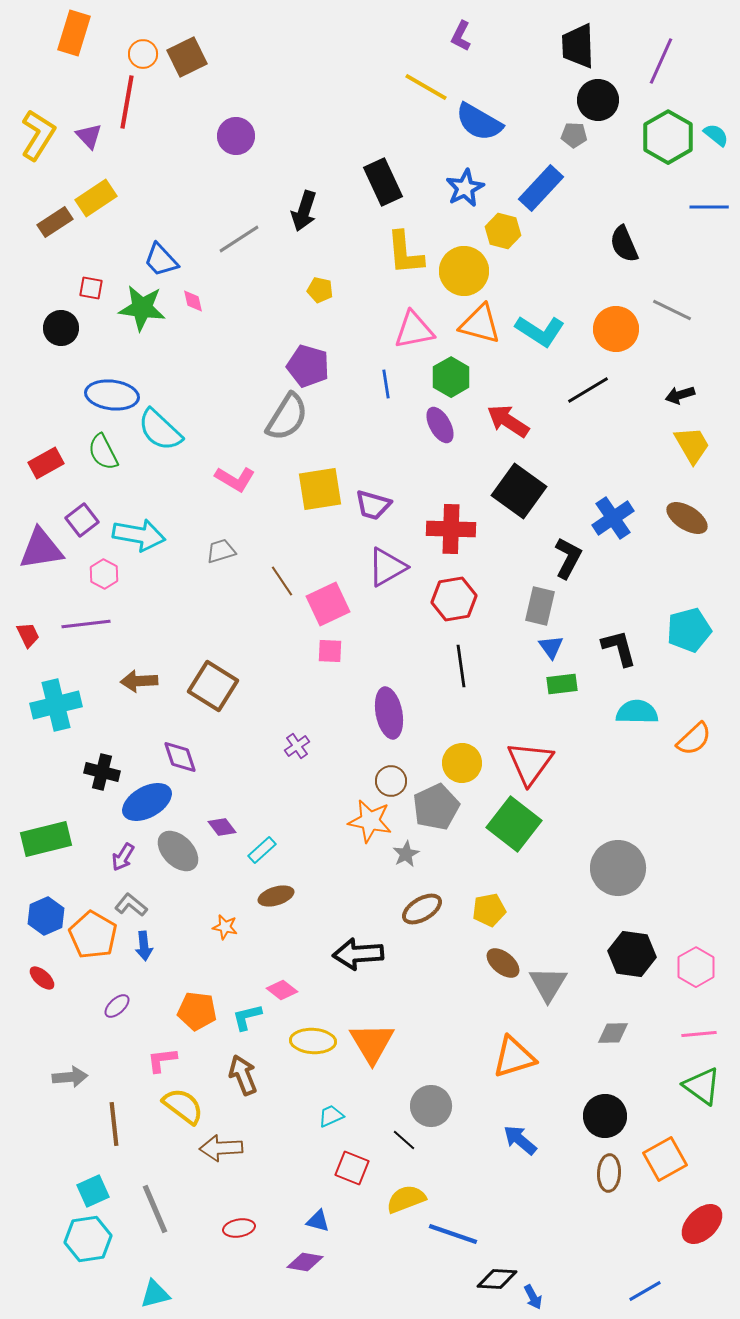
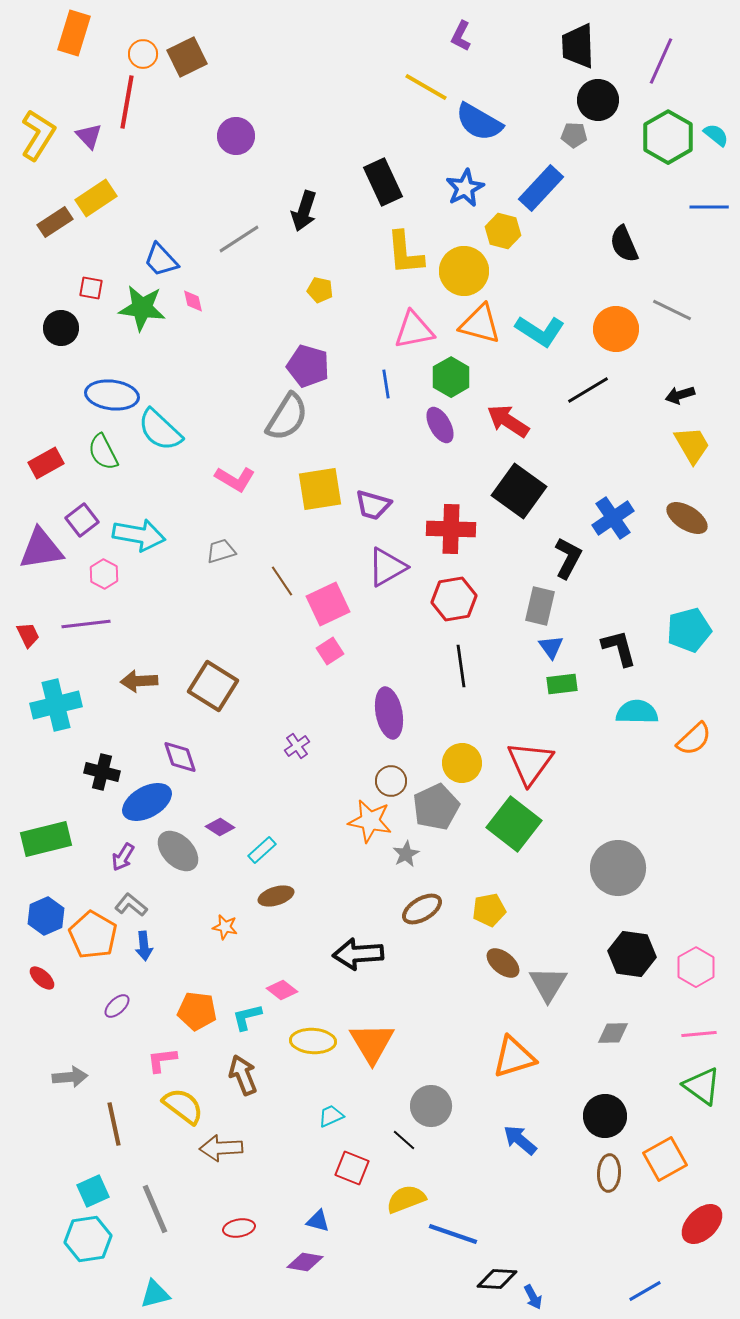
pink square at (330, 651): rotated 36 degrees counterclockwise
purple diamond at (222, 827): moved 2 px left; rotated 20 degrees counterclockwise
brown line at (114, 1124): rotated 6 degrees counterclockwise
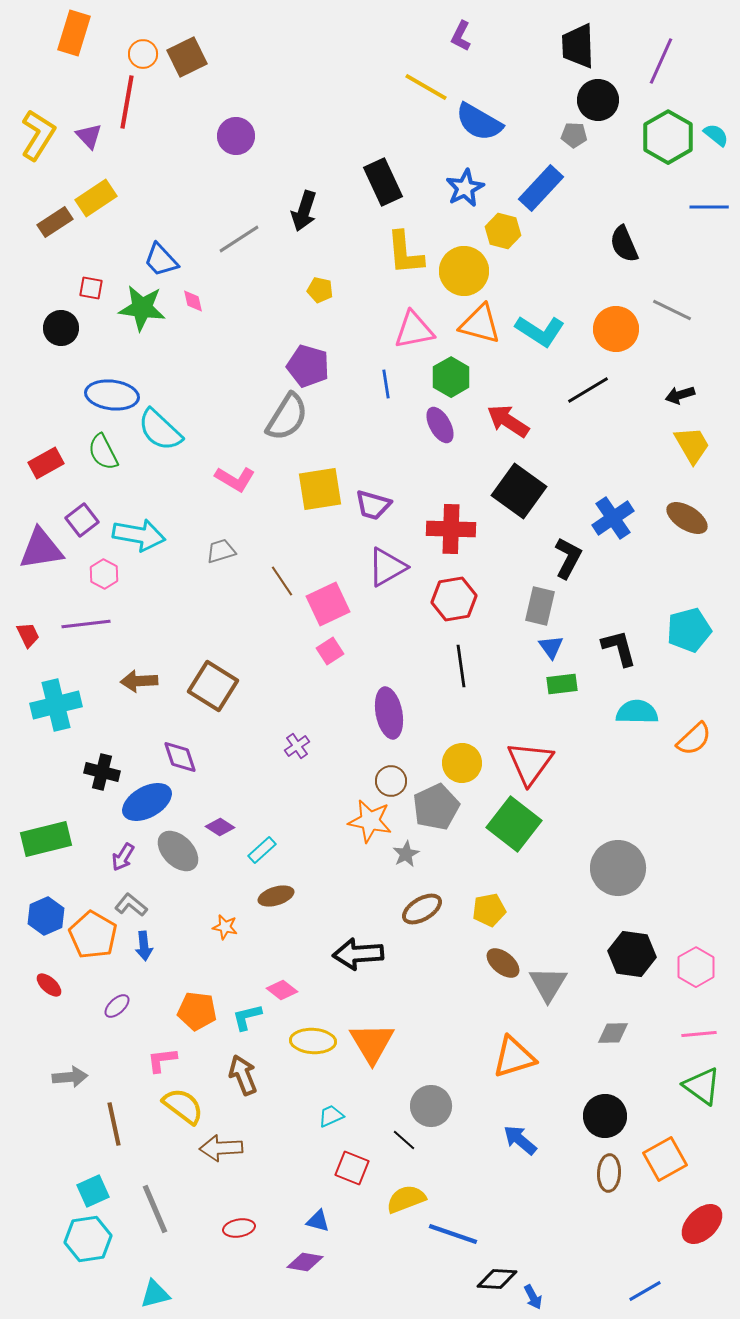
red ellipse at (42, 978): moved 7 px right, 7 px down
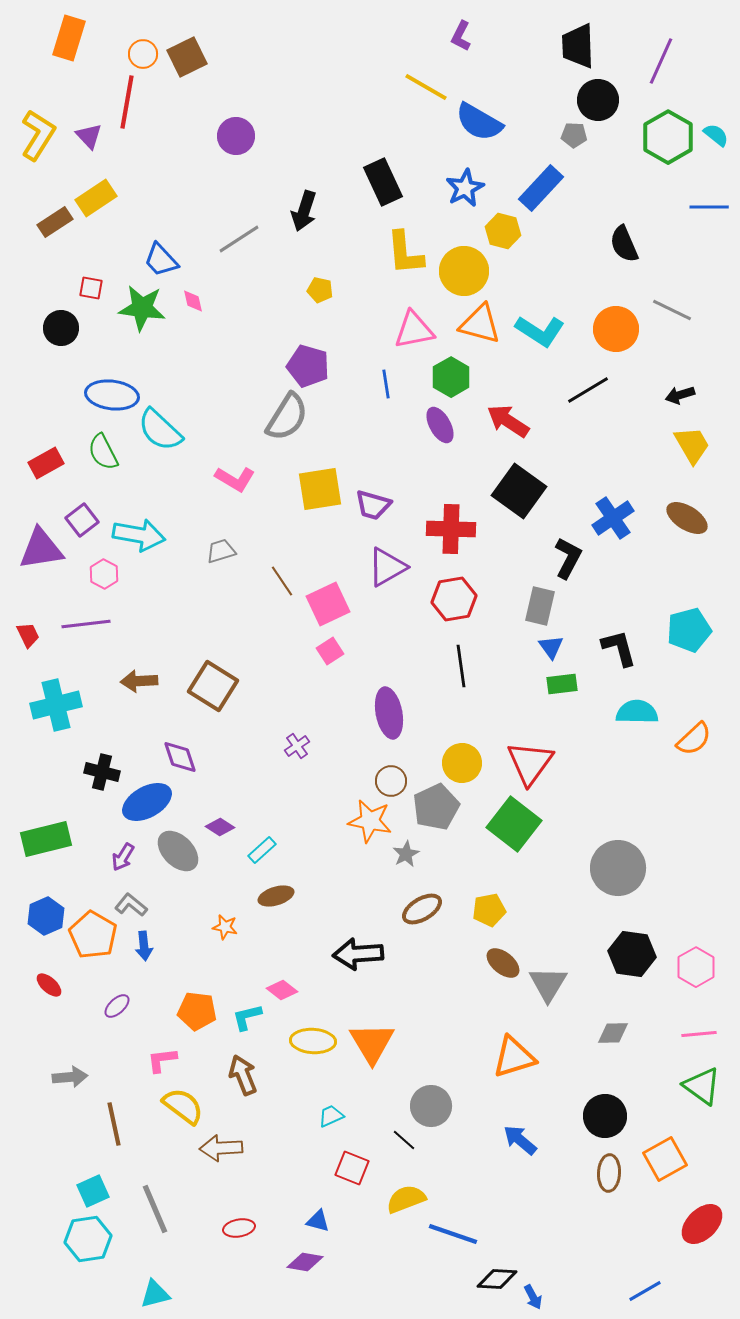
orange rectangle at (74, 33): moved 5 px left, 5 px down
